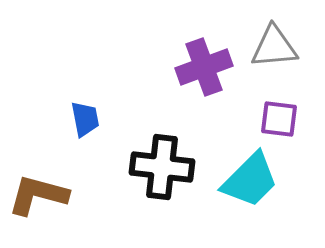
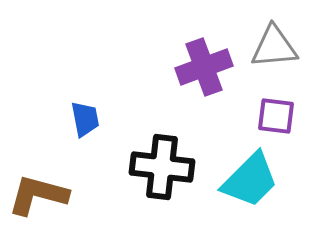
purple square: moved 3 px left, 3 px up
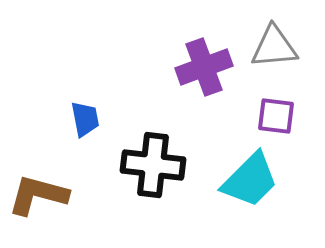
black cross: moved 9 px left, 2 px up
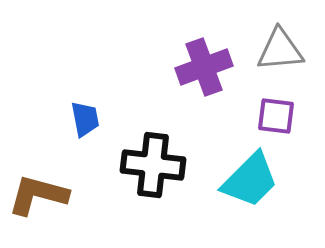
gray triangle: moved 6 px right, 3 px down
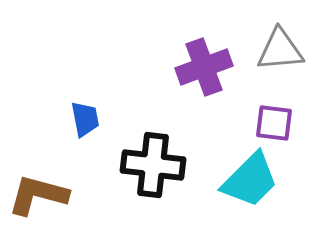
purple square: moved 2 px left, 7 px down
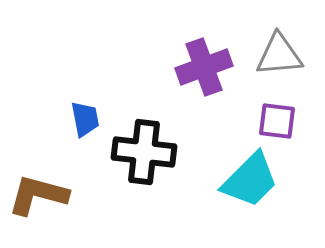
gray triangle: moved 1 px left, 5 px down
purple square: moved 3 px right, 2 px up
black cross: moved 9 px left, 13 px up
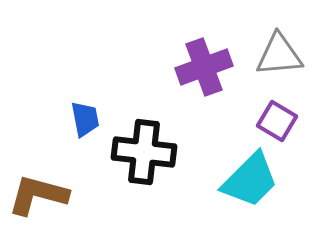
purple square: rotated 24 degrees clockwise
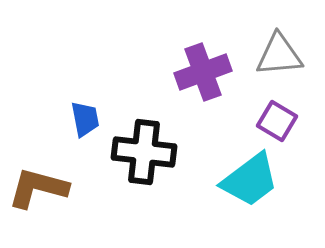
purple cross: moved 1 px left, 5 px down
cyan trapezoid: rotated 8 degrees clockwise
brown L-shape: moved 7 px up
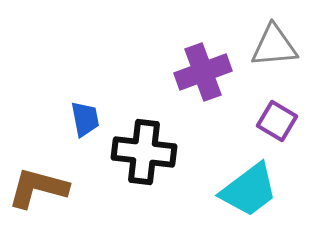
gray triangle: moved 5 px left, 9 px up
cyan trapezoid: moved 1 px left, 10 px down
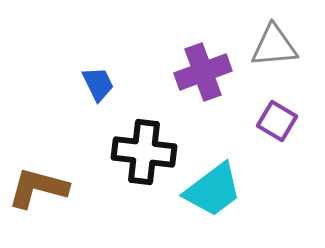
blue trapezoid: moved 13 px right, 35 px up; rotated 15 degrees counterclockwise
cyan trapezoid: moved 36 px left
